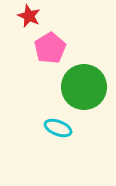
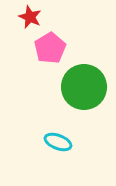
red star: moved 1 px right, 1 px down
cyan ellipse: moved 14 px down
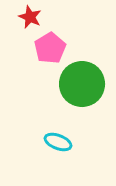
green circle: moved 2 px left, 3 px up
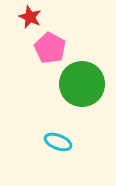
pink pentagon: rotated 12 degrees counterclockwise
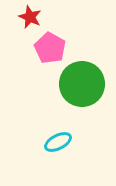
cyan ellipse: rotated 48 degrees counterclockwise
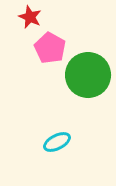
green circle: moved 6 px right, 9 px up
cyan ellipse: moved 1 px left
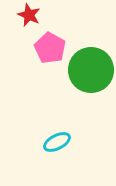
red star: moved 1 px left, 2 px up
green circle: moved 3 px right, 5 px up
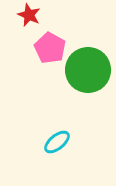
green circle: moved 3 px left
cyan ellipse: rotated 12 degrees counterclockwise
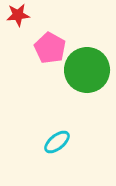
red star: moved 11 px left; rotated 30 degrees counterclockwise
green circle: moved 1 px left
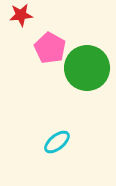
red star: moved 3 px right
green circle: moved 2 px up
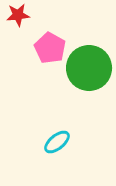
red star: moved 3 px left
green circle: moved 2 px right
